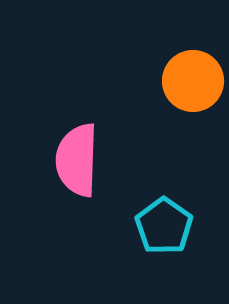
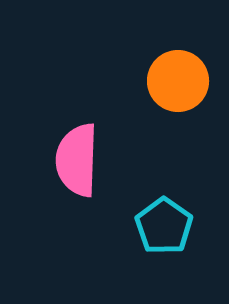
orange circle: moved 15 px left
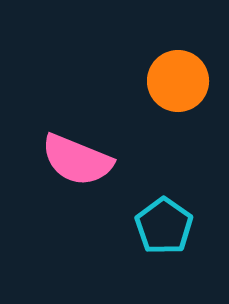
pink semicircle: rotated 70 degrees counterclockwise
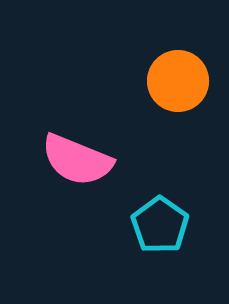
cyan pentagon: moved 4 px left, 1 px up
